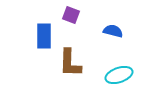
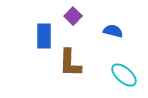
purple square: moved 2 px right, 1 px down; rotated 24 degrees clockwise
cyan ellipse: moved 5 px right; rotated 60 degrees clockwise
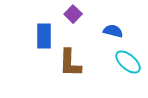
purple square: moved 2 px up
cyan ellipse: moved 4 px right, 13 px up
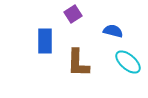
purple square: rotated 12 degrees clockwise
blue rectangle: moved 1 px right, 5 px down
brown L-shape: moved 8 px right
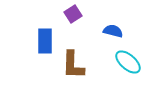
brown L-shape: moved 5 px left, 2 px down
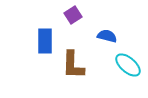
purple square: moved 1 px down
blue semicircle: moved 6 px left, 5 px down
cyan ellipse: moved 3 px down
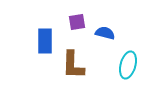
purple square: moved 4 px right, 7 px down; rotated 24 degrees clockwise
blue semicircle: moved 2 px left, 3 px up
cyan ellipse: rotated 64 degrees clockwise
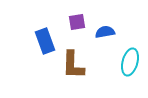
blue semicircle: moved 1 px up; rotated 24 degrees counterclockwise
blue rectangle: rotated 20 degrees counterclockwise
cyan ellipse: moved 2 px right, 3 px up
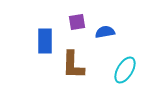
blue rectangle: rotated 20 degrees clockwise
cyan ellipse: moved 5 px left, 8 px down; rotated 16 degrees clockwise
